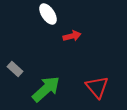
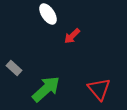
red arrow: rotated 150 degrees clockwise
gray rectangle: moved 1 px left, 1 px up
red triangle: moved 2 px right, 2 px down
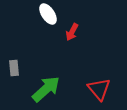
red arrow: moved 4 px up; rotated 18 degrees counterclockwise
gray rectangle: rotated 42 degrees clockwise
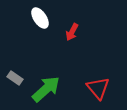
white ellipse: moved 8 px left, 4 px down
gray rectangle: moved 1 px right, 10 px down; rotated 49 degrees counterclockwise
red triangle: moved 1 px left, 1 px up
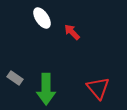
white ellipse: moved 2 px right
red arrow: rotated 108 degrees clockwise
green arrow: rotated 132 degrees clockwise
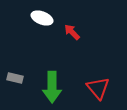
white ellipse: rotated 35 degrees counterclockwise
gray rectangle: rotated 21 degrees counterclockwise
green arrow: moved 6 px right, 2 px up
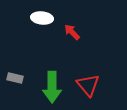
white ellipse: rotated 15 degrees counterclockwise
red triangle: moved 10 px left, 3 px up
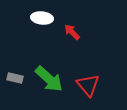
green arrow: moved 3 px left, 8 px up; rotated 48 degrees counterclockwise
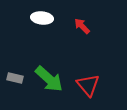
red arrow: moved 10 px right, 6 px up
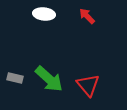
white ellipse: moved 2 px right, 4 px up
red arrow: moved 5 px right, 10 px up
